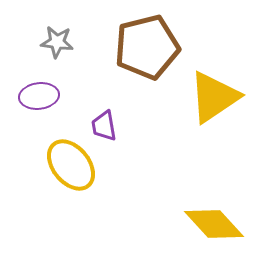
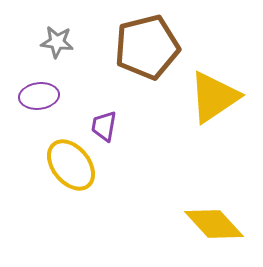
purple trapezoid: rotated 20 degrees clockwise
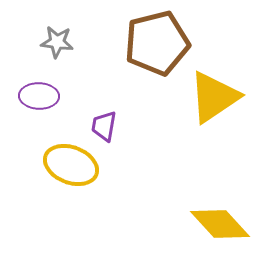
brown pentagon: moved 10 px right, 4 px up
purple ellipse: rotated 9 degrees clockwise
yellow ellipse: rotated 30 degrees counterclockwise
yellow diamond: moved 6 px right
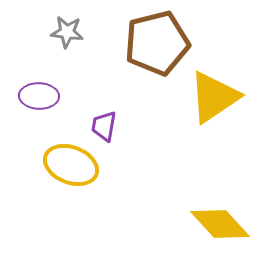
gray star: moved 10 px right, 10 px up
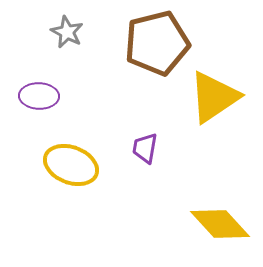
gray star: rotated 20 degrees clockwise
purple trapezoid: moved 41 px right, 22 px down
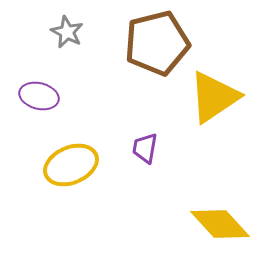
purple ellipse: rotated 12 degrees clockwise
yellow ellipse: rotated 44 degrees counterclockwise
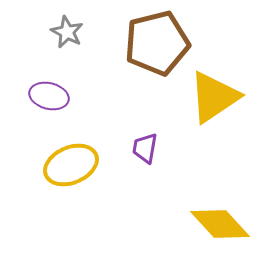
purple ellipse: moved 10 px right
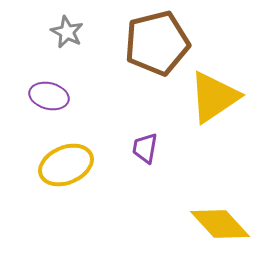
yellow ellipse: moved 5 px left
